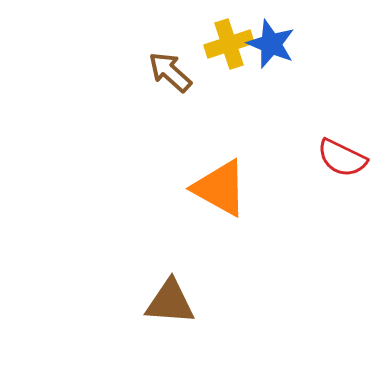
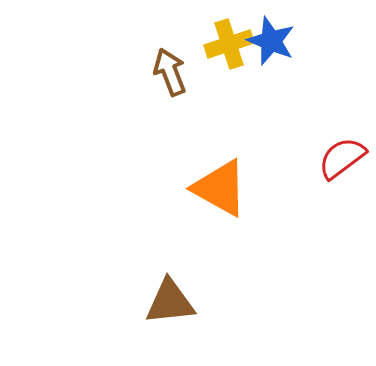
blue star: moved 3 px up
brown arrow: rotated 27 degrees clockwise
red semicircle: rotated 117 degrees clockwise
brown triangle: rotated 10 degrees counterclockwise
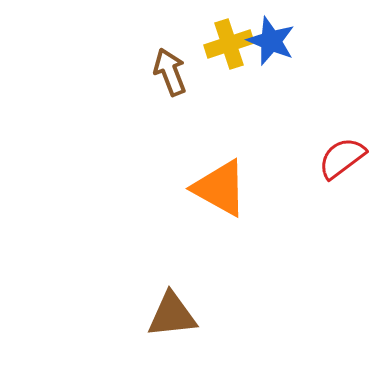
brown triangle: moved 2 px right, 13 px down
